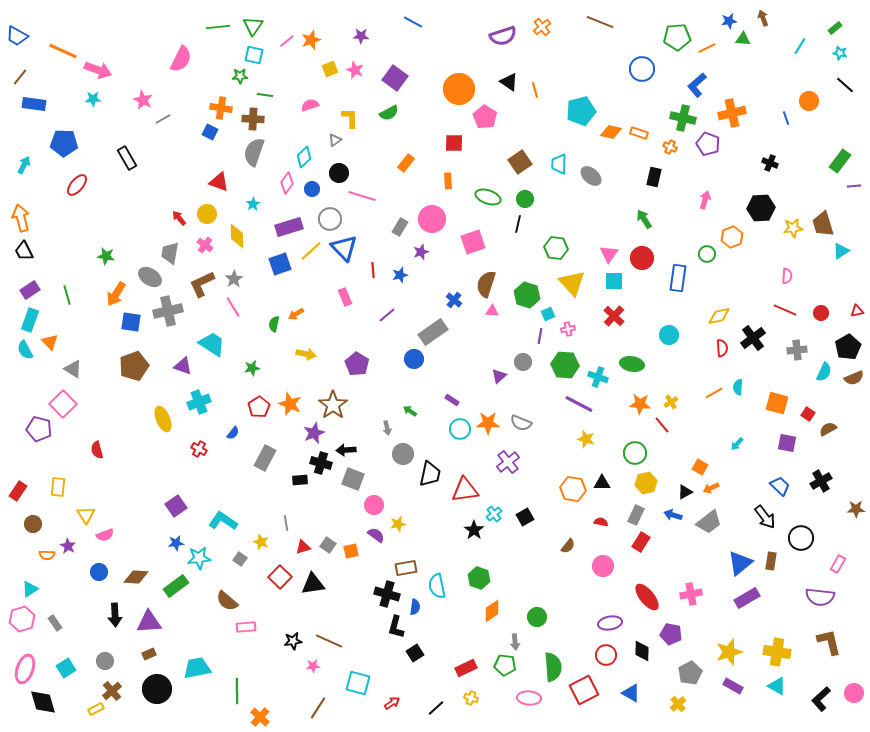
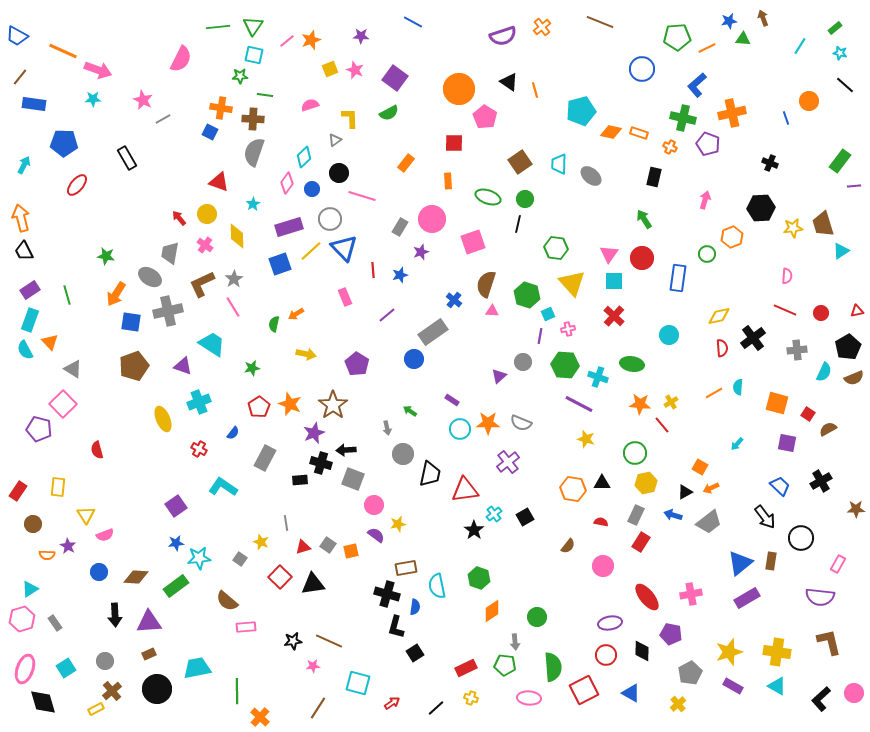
cyan L-shape at (223, 521): moved 34 px up
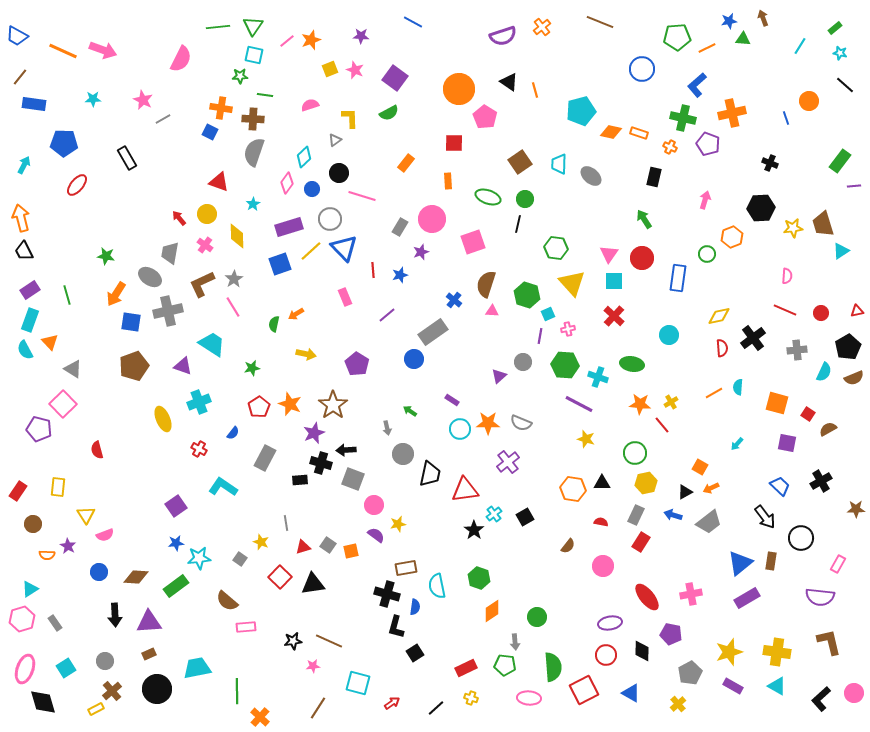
pink arrow at (98, 70): moved 5 px right, 20 px up
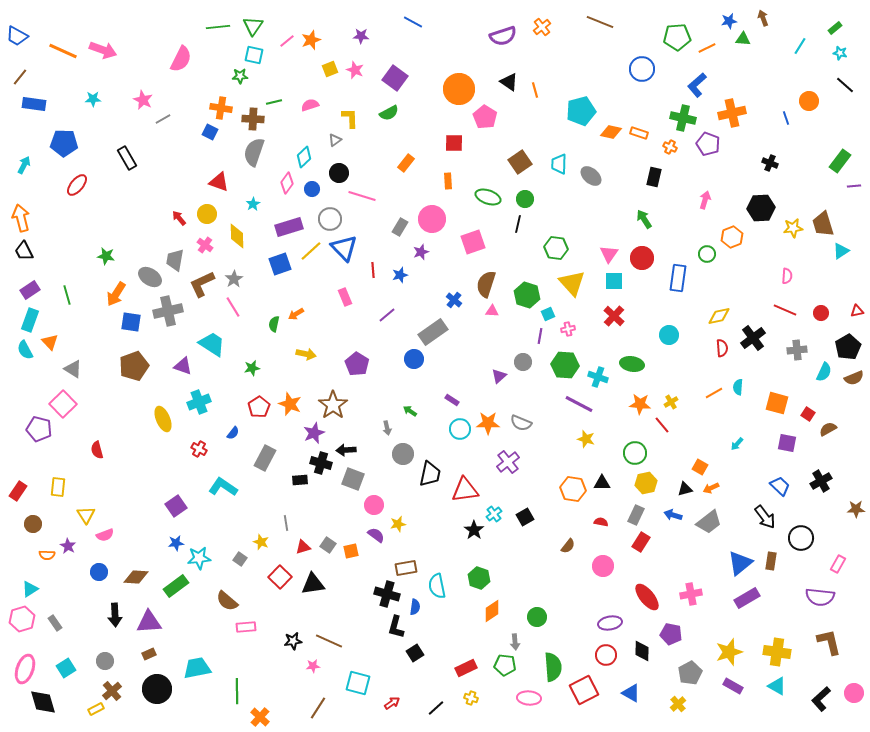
green line at (265, 95): moved 9 px right, 7 px down; rotated 21 degrees counterclockwise
gray trapezoid at (170, 253): moved 5 px right, 7 px down
black triangle at (685, 492): moved 3 px up; rotated 14 degrees clockwise
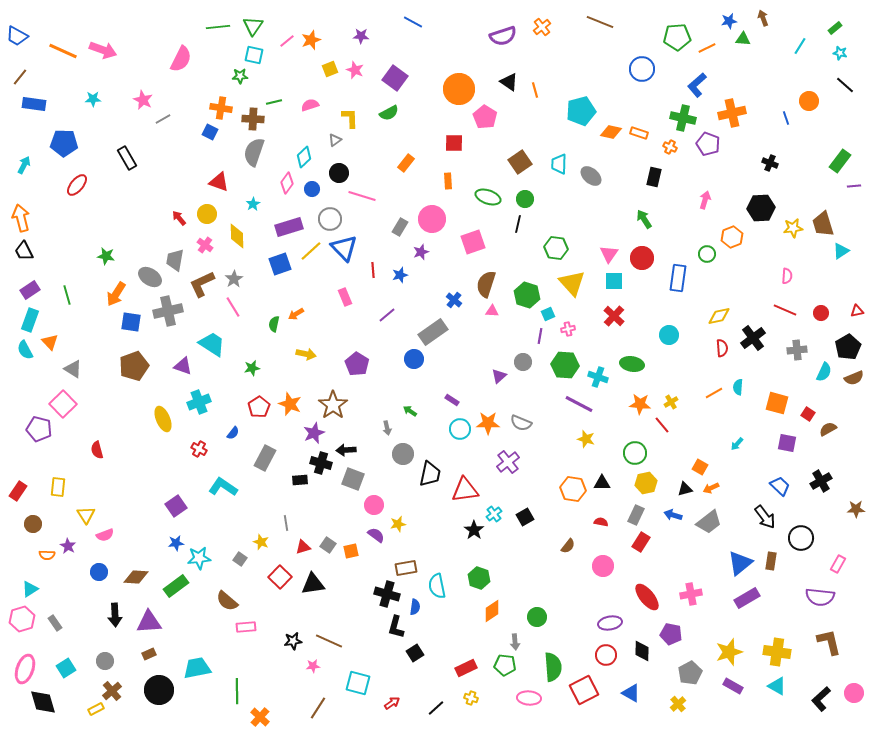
black circle at (157, 689): moved 2 px right, 1 px down
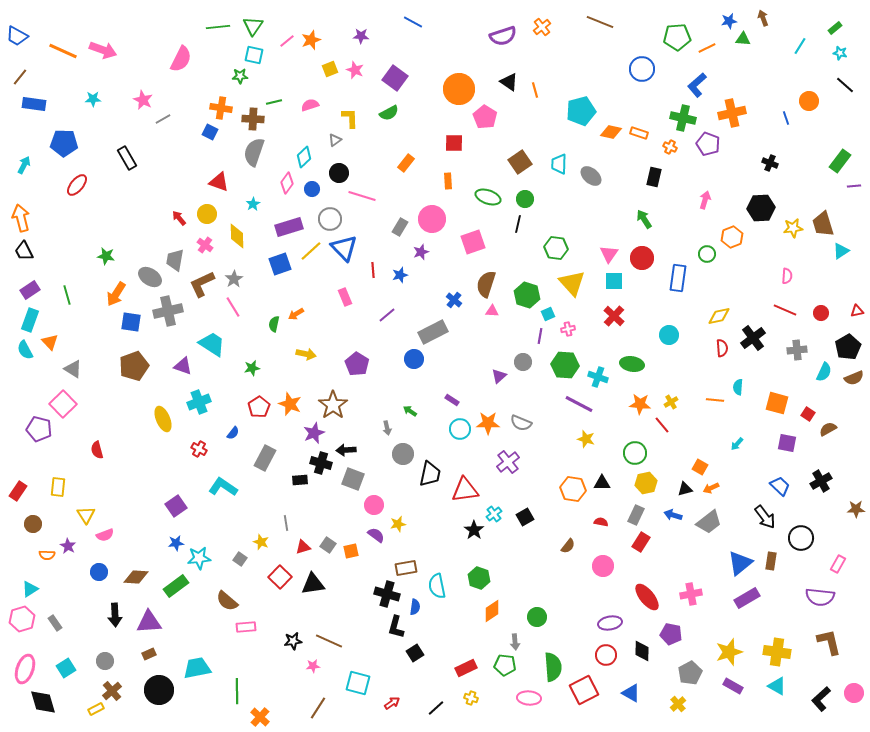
gray rectangle at (433, 332): rotated 8 degrees clockwise
orange line at (714, 393): moved 1 px right, 7 px down; rotated 36 degrees clockwise
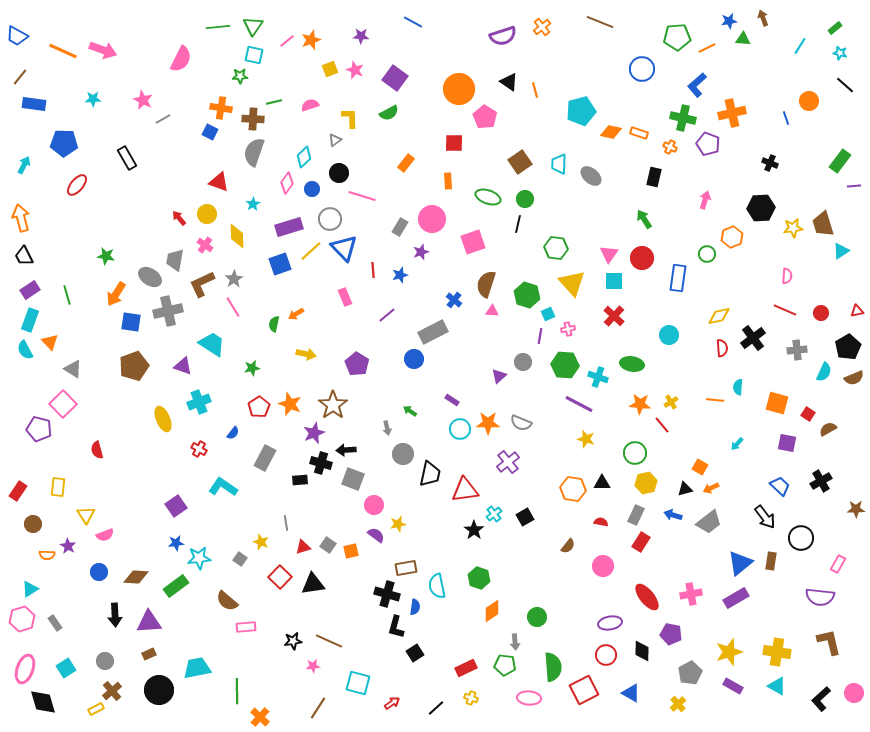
black trapezoid at (24, 251): moved 5 px down
purple rectangle at (747, 598): moved 11 px left
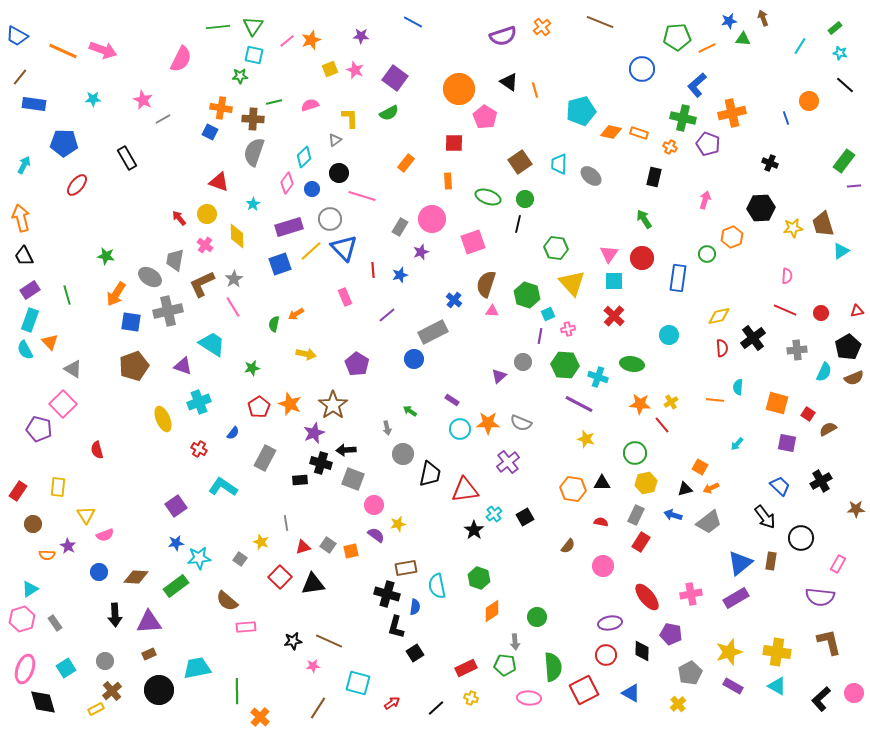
green rectangle at (840, 161): moved 4 px right
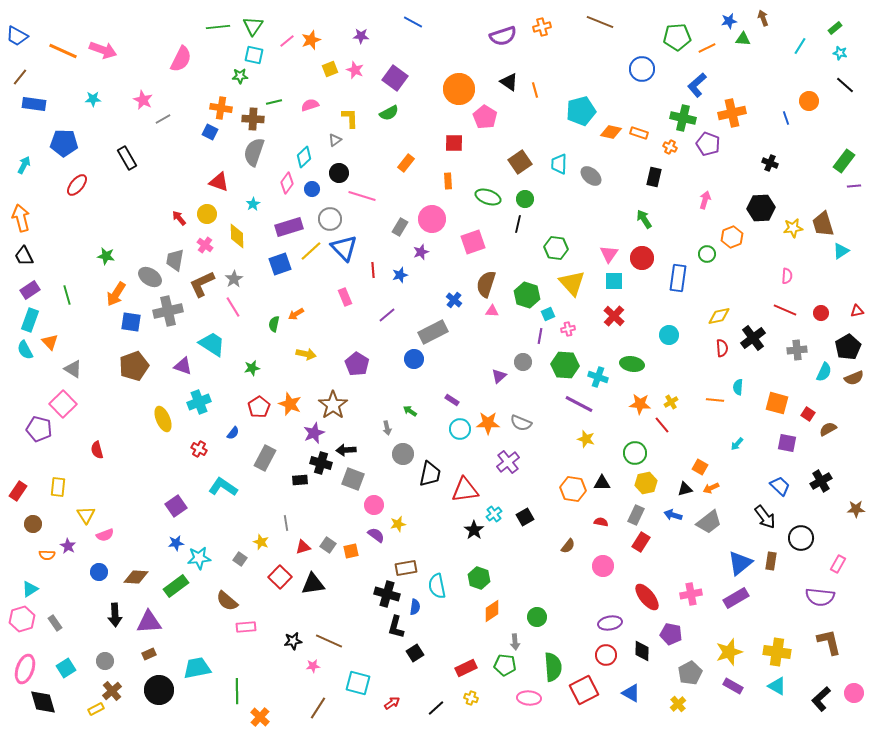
orange cross at (542, 27): rotated 24 degrees clockwise
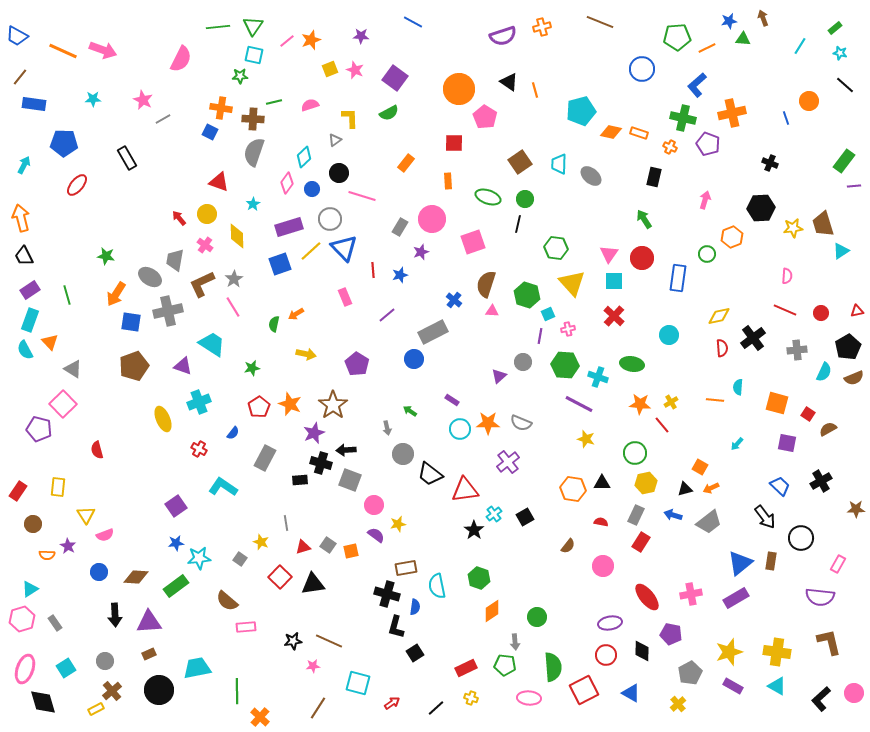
black trapezoid at (430, 474): rotated 116 degrees clockwise
gray square at (353, 479): moved 3 px left, 1 px down
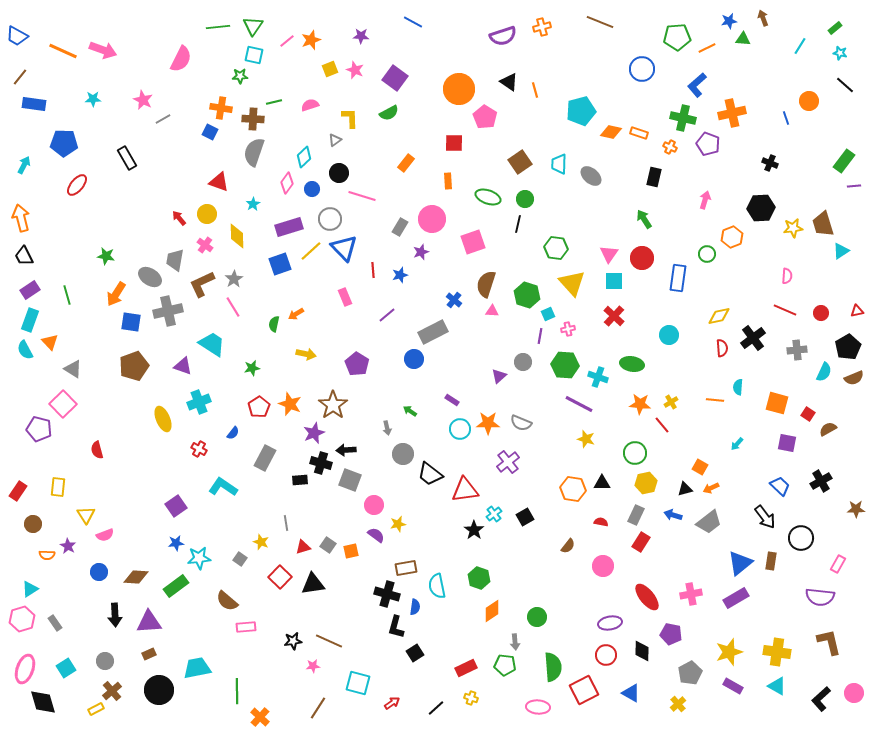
pink ellipse at (529, 698): moved 9 px right, 9 px down
